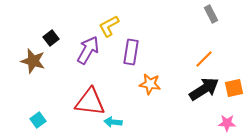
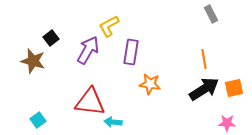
orange line: rotated 54 degrees counterclockwise
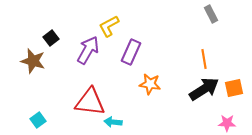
purple rectangle: rotated 15 degrees clockwise
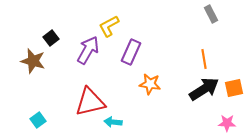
red triangle: rotated 20 degrees counterclockwise
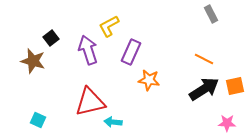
purple arrow: rotated 48 degrees counterclockwise
orange line: rotated 54 degrees counterclockwise
orange star: moved 1 px left, 4 px up
orange square: moved 1 px right, 2 px up
cyan square: rotated 28 degrees counterclockwise
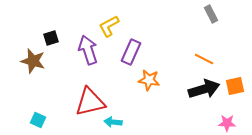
black square: rotated 21 degrees clockwise
black arrow: rotated 16 degrees clockwise
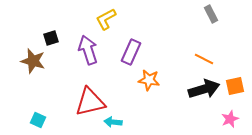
yellow L-shape: moved 3 px left, 7 px up
pink star: moved 3 px right, 4 px up; rotated 24 degrees counterclockwise
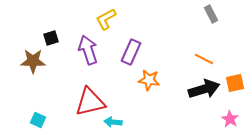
brown star: rotated 15 degrees counterclockwise
orange square: moved 3 px up
pink star: rotated 18 degrees counterclockwise
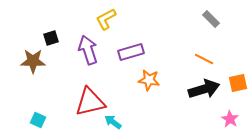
gray rectangle: moved 5 px down; rotated 18 degrees counterclockwise
purple rectangle: rotated 50 degrees clockwise
orange square: moved 3 px right
cyan arrow: rotated 30 degrees clockwise
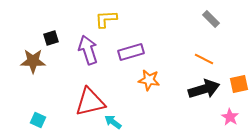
yellow L-shape: rotated 25 degrees clockwise
orange square: moved 1 px right, 1 px down
pink star: moved 2 px up
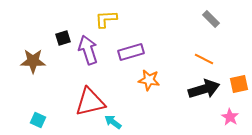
black square: moved 12 px right
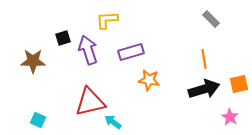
yellow L-shape: moved 1 px right, 1 px down
orange line: rotated 54 degrees clockwise
